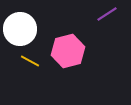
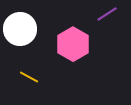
pink hexagon: moved 5 px right, 7 px up; rotated 16 degrees counterclockwise
yellow line: moved 1 px left, 16 px down
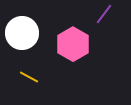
purple line: moved 3 px left; rotated 20 degrees counterclockwise
white circle: moved 2 px right, 4 px down
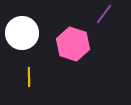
pink hexagon: rotated 12 degrees counterclockwise
yellow line: rotated 60 degrees clockwise
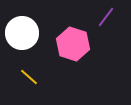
purple line: moved 2 px right, 3 px down
yellow line: rotated 48 degrees counterclockwise
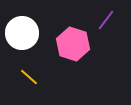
purple line: moved 3 px down
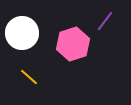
purple line: moved 1 px left, 1 px down
pink hexagon: rotated 24 degrees clockwise
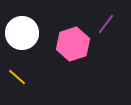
purple line: moved 1 px right, 3 px down
yellow line: moved 12 px left
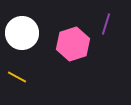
purple line: rotated 20 degrees counterclockwise
yellow line: rotated 12 degrees counterclockwise
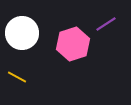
purple line: rotated 40 degrees clockwise
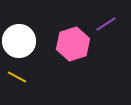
white circle: moved 3 px left, 8 px down
